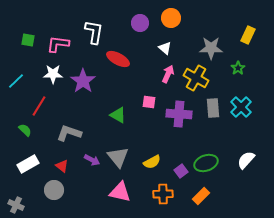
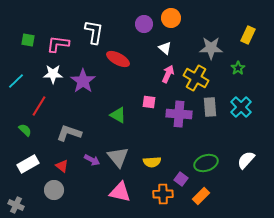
purple circle: moved 4 px right, 1 px down
gray rectangle: moved 3 px left, 1 px up
yellow semicircle: rotated 24 degrees clockwise
purple square: moved 8 px down; rotated 16 degrees counterclockwise
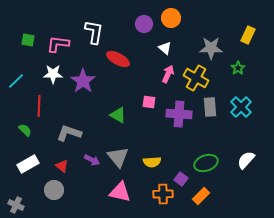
red line: rotated 30 degrees counterclockwise
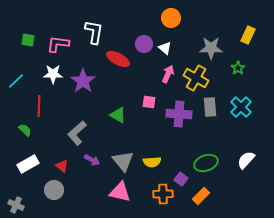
purple circle: moved 20 px down
gray L-shape: moved 8 px right; rotated 60 degrees counterclockwise
gray triangle: moved 5 px right, 4 px down
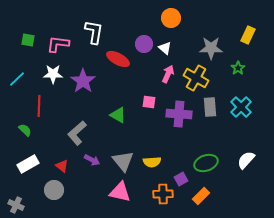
cyan line: moved 1 px right, 2 px up
purple square: rotated 24 degrees clockwise
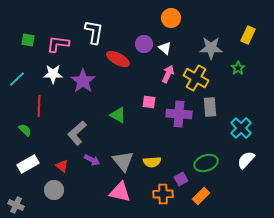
cyan cross: moved 21 px down
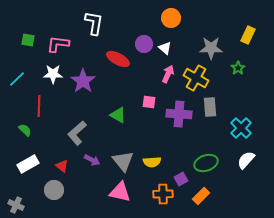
white L-shape: moved 9 px up
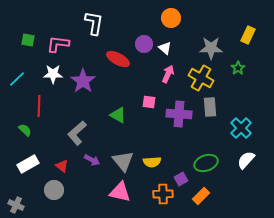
yellow cross: moved 5 px right
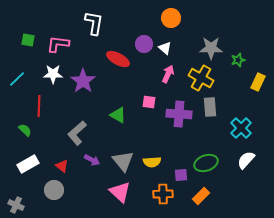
yellow rectangle: moved 10 px right, 47 px down
green star: moved 8 px up; rotated 16 degrees clockwise
purple square: moved 4 px up; rotated 24 degrees clockwise
pink triangle: rotated 30 degrees clockwise
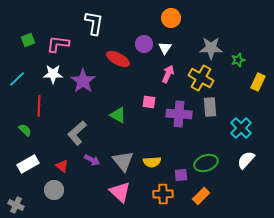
green square: rotated 32 degrees counterclockwise
white triangle: rotated 24 degrees clockwise
